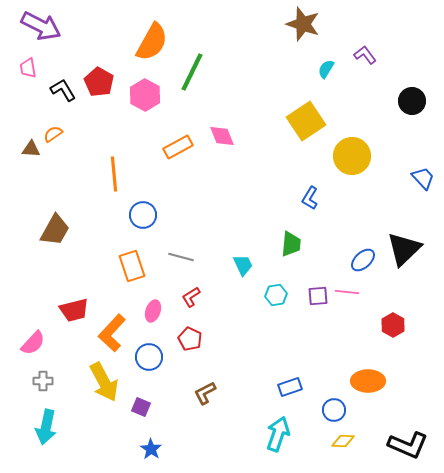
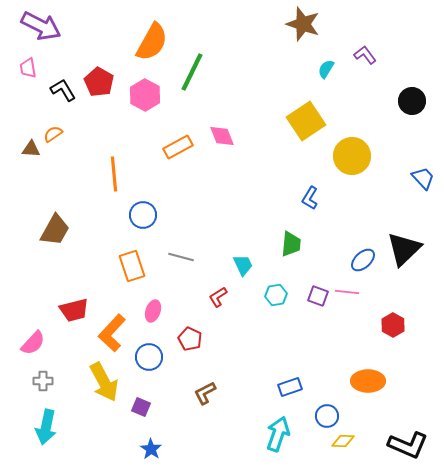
purple square at (318, 296): rotated 25 degrees clockwise
red L-shape at (191, 297): moved 27 px right
blue circle at (334, 410): moved 7 px left, 6 px down
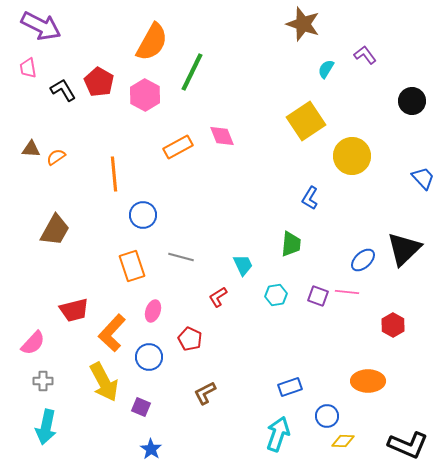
orange semicircle at (53, 134): moved 3 px right, 23 px down
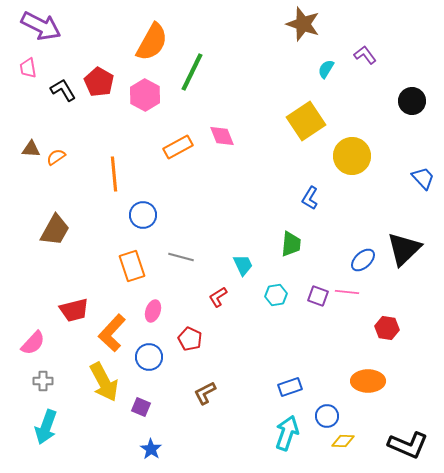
red hexagon at (393, 325): moved 6 px left, 3 px down; rotated 20 degrees counterclockwise
cyan arrow at (46, 427): rotated 8 degrees clockwise
cyan arrow at (278, 434): moved 9 px right, 1 px up
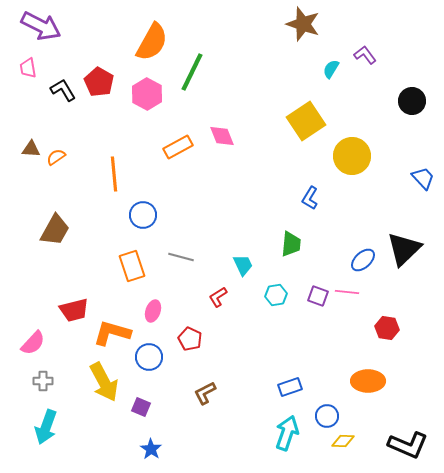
cyan semicircle at (326, 69): moved 5 px right
pink hexagon at (145, 95): moved 2 px right, 1 px up
orange L-shape at (112, 333): rotated 63 degrees clockwise
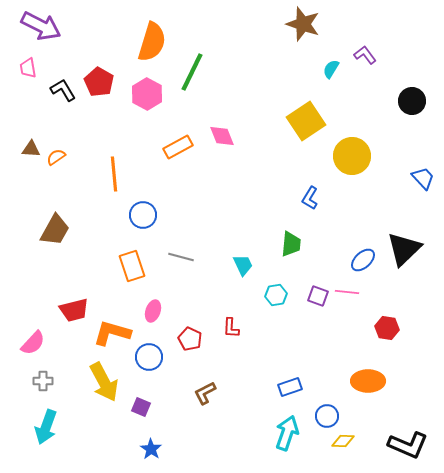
orange semicircle at (152, 42): rotated 12 degrees counterclockwise
red L-shape at (218, 297): moved 13 px right, 31 px down; rotated 55 degrees counterclockwise
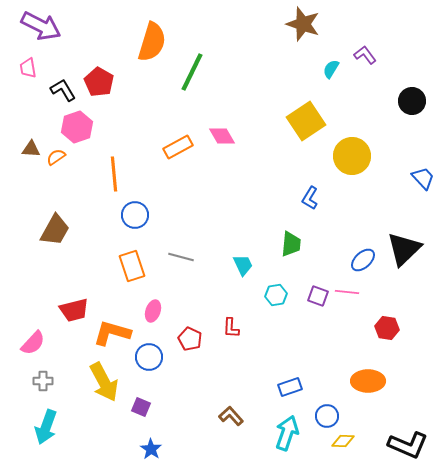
pink hexagon at (147, 94): moved 70 px left, 33 px down; rotated 12 degrees clockwise
pink diamond at (222, 136): rotated 8 degrees counterclockwise
blue circle at (143, 215): moved 8 px left
brown L-shape at (205, 393): moved 26 px right, 23 px down; rotated 75 degrees clockwise
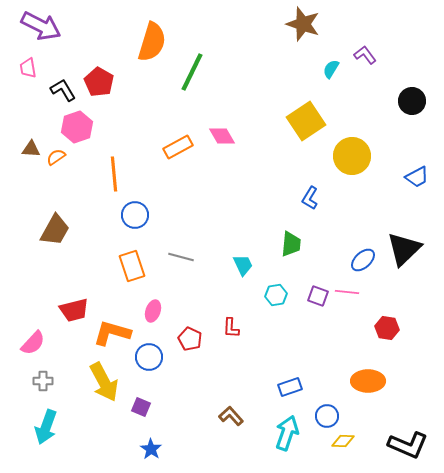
blue trapezoid at (423, 178): moved 6 px left, 1 px up; rotated 105 degrees clockwise
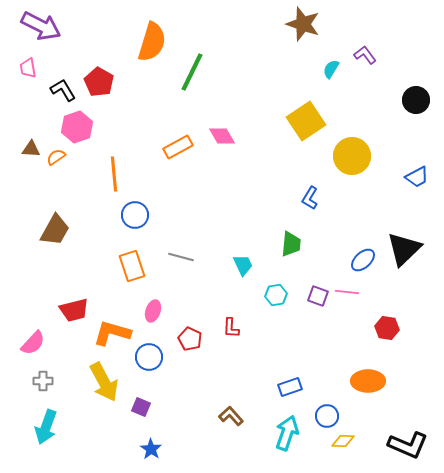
black circle at (412, 101): moved 4 px right, 1 px up
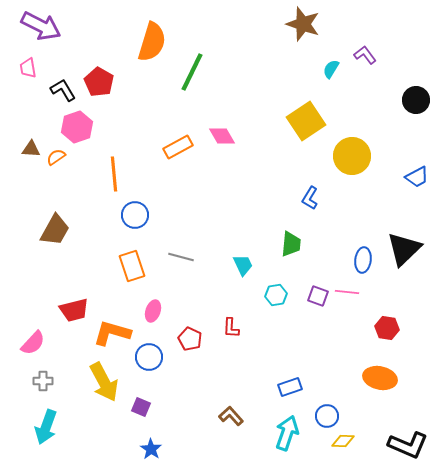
blue ellipse at (363, 260): rotated 40 degrees counterclockwise
orange ellipse at (368, 381): moved 12 px right, 3 px up; rotated 12 degrees clockwise
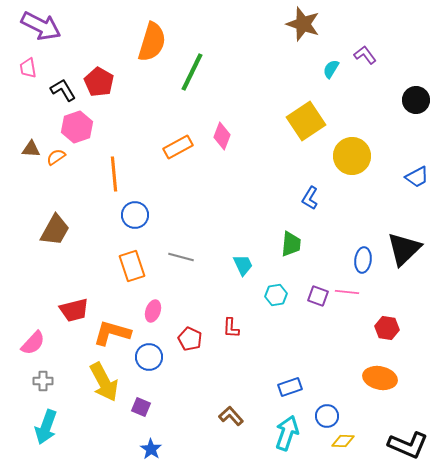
pink diamond at (222, 136): rotated 52 degrees clockwise
